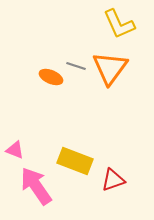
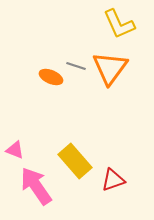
yellow rectangle: rotated 28 degrees clockwise
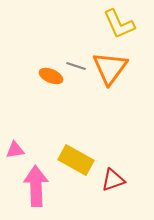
orange ellipse: moved 1 px up
pink triangle: rotated 30 degrees counterclockwise
yellow rectangle: moved 1 px right, 1 px up; rotated 20 degrees counterclockwise
pink arrow: rotated 33 degrees clockwise
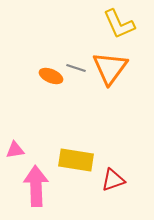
gray line: moved 2 px down
yellow rectangle: rotated 20 degrees counterclockwise
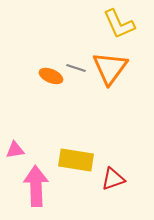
red triangle: moved 1 px up
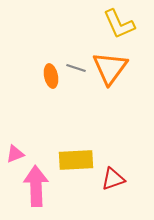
orange ellipse: rotated 55 degrees clockwise
pink triangle: moved 4 px down; rotated 12 degrees counterclockwise
yellow rectangle: rotated 12 degrees counterclockwise
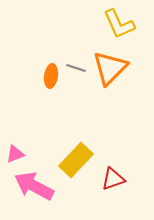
orange triangle: rotated 9 degrees clockwise
orange ellipse: rotated 20 degrees clockwise
yellow rectangle: rotated 44 degrees counterclockwise
pink arrow: moved 2 px left; rotated 60 degrees counterclockwise
